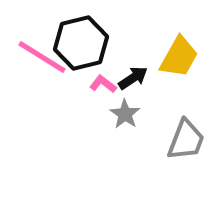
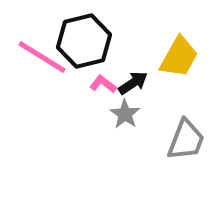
black hexagon: moved 3 px right, 2 px up
black arrow: moved 5 px down
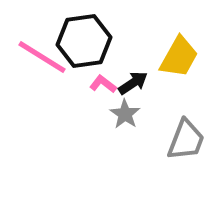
black hexagon: rotated 6 degrees clockwise
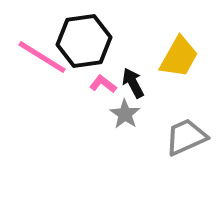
black arrow: rotated 84 degrees counterclockwise
gray trapezoid: moved 3 px up; rotated 135 degrees counterclockwise
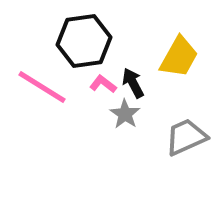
pink line: moved 30 px down
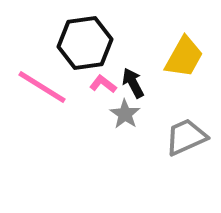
black hexagon: moved 1 px right, 2 px down
yellow trapezoid: moved 5 px right
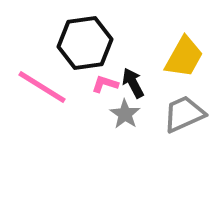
pink L-shape: moved 2 px right; rotated 20 degrees counterclockwise
gray trapezoid: moved 2 px left, 23 px up
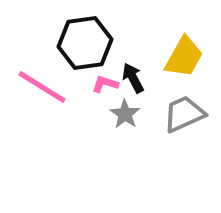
black arrow: moved 5 px up
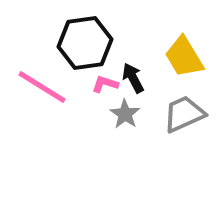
yellow trapezoid: rotated 120 degrees clockwise
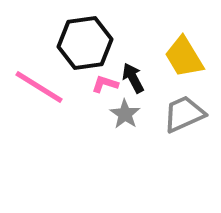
pink line: moved 3 px left
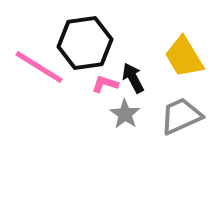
pink line: moved 20 px up
gray trapezoid: moved 3 px left, 2 px down
